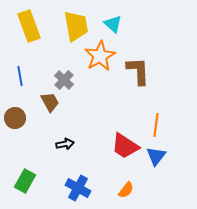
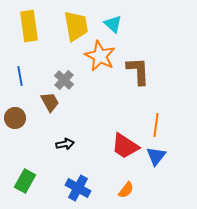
yellow rectangle: rotated 12 degrees clockwise
orange star: rotated 16 degrees counterclockwise
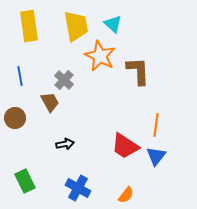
green rectangle: rotated 55 degrees counterclockwise
orange semicircle: moved 5 px down
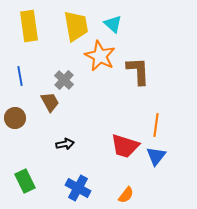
red trapezoid: rotated 16 degrees counterclockwise
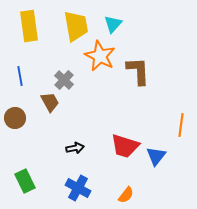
cyan triangle: rotated 30 degrees clockwise
orange line: moved 25 px right
black arrow: moved 10 px right, 4 px down
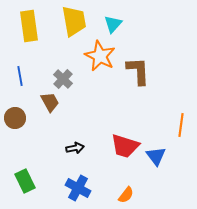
yellow trapezoid: moved 2 px left, 5 px up
gray cross: moved 1 px left, 1 px up
blue triangle: rotated 15 degrees counterclockwise
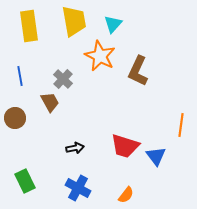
brown L-shape: rotated 152 degrees counterclockwise
